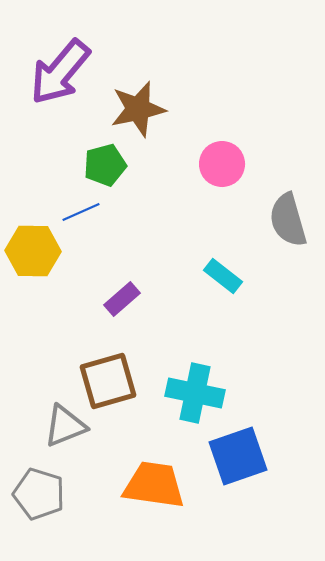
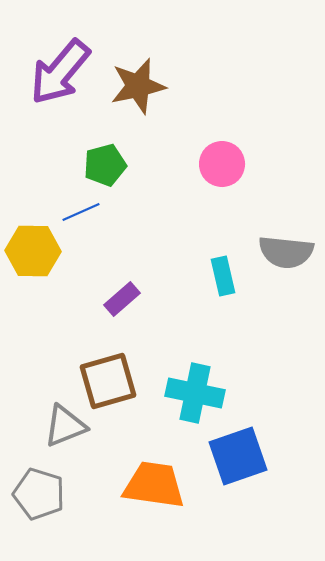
brown star: moved 23 px up
gray semicircle: moved 2 px left, 32 px down; rotated 68 degrees counterclockwise
cyan rectangle: rotated 39 degrees clockwise
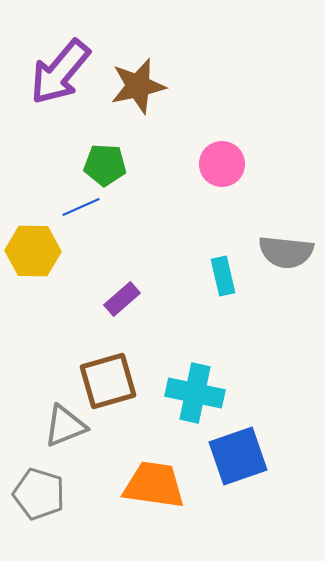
green pentagon: rotated 18 degrees clockwise
blue line: moved 5 px up
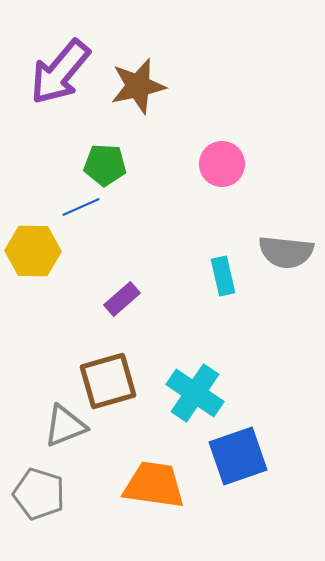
cyan cross: rotated 22 degrees clockwise
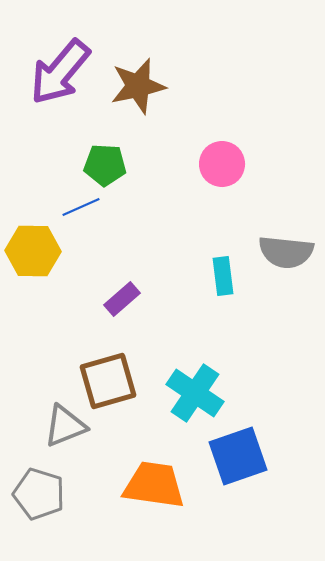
cyan rectangle: rotated 6 degrees clockwise
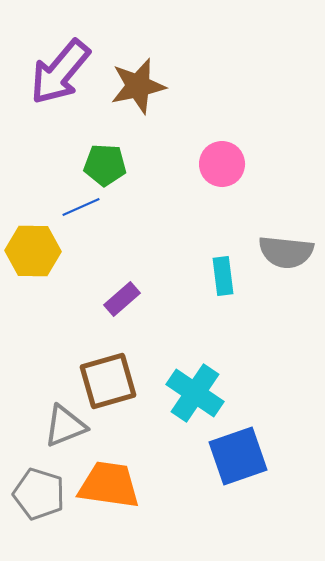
orange trapezoid: moved 45 px left
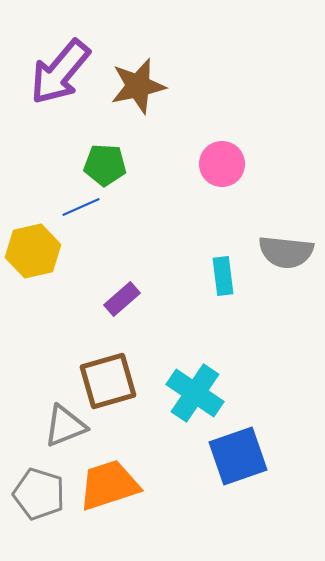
yellow hexagon: rotated 14 degrees counterclockwise
orange trapezoid: rotated 26 degrees counterclockwise
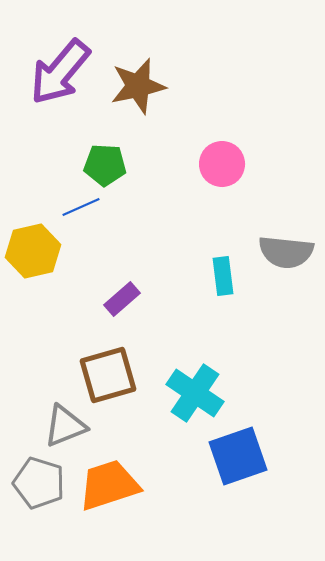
brown square: moved 6 px up
gray pentagon: moved 11 px up
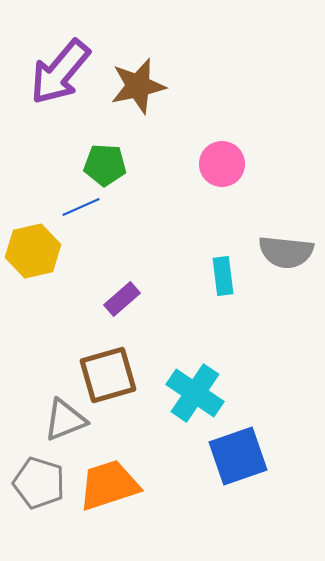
gray triangle: moved 6 px up
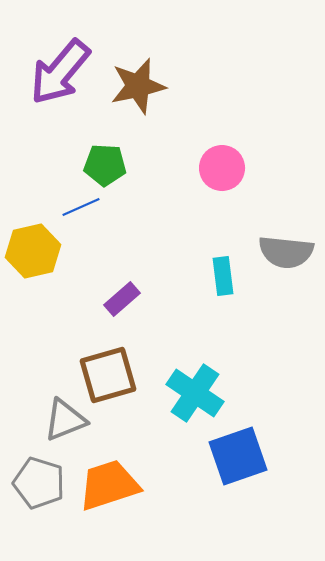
pink circle: moved 4 px down
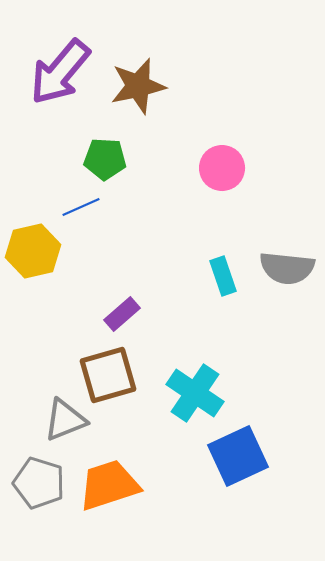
green pentagon: moved 6 px up
gray semicircle: moved 1 px right, 16 px down
cyan rectangle: rotated 12 degrees counterclockwise
purple rectangle: moved 15 px down
blue square: rotated 6 degrees counterclockwise
